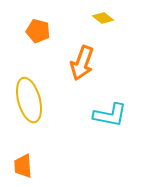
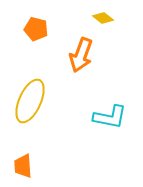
orange pentagon: moved 2 px left, 2 px up
orange arrow: moved 1 px left, 8 px up
yellow ellipse: moved 1 px right, 1 px down; rotated 39 degrees clockwise
cyan L-shape: moved 2 px down
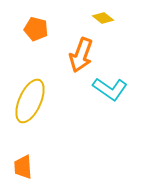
cyan L-shape: moved 28 px up; rotated 24 degrees clockwise
orange trapezoid: moved 1 px down
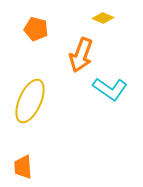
yellow diamond: rotated 15 degrees counterclockwise
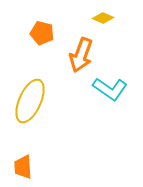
orange pentagon: moved 6 px right, 4 px down
